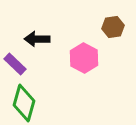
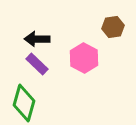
purple rectangle: moved 22 px right
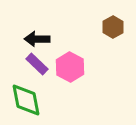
brown hexagon: rotated 20 degrees counterclockwise
pink hexagon: moved 14 px left, 9 px down
green diamond: moved 2 px right, 3 px up; rotated 27 degrees counterclockwise
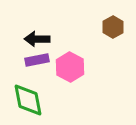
purple rectangle: moved 4 px up; rotated 55 degrees counterclockwise
green diamond: moved 2 px right
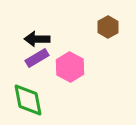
brown hexagon: moved 5 px left
purple rectangle: moved 2 px up; rotated 20 degrees counterclockwise
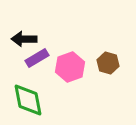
brown hexagon: moved 36 px down; rotated 15 degrees counterclockwise
black arrow: moved 13 px left
pink hexagon: rotated 12 degrees clockwise
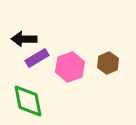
brown hexagon: rotated 20 degrees clockwise
green diamond: moved 1 px down
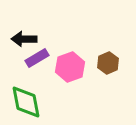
green diamond: moved 2 px left, 1 px down
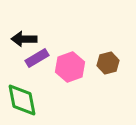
brown hexagon: rotated 10 degrees clockwise
green diamond: moved 4 px left, 2 px up
